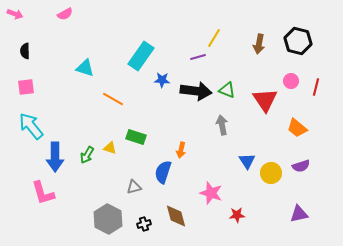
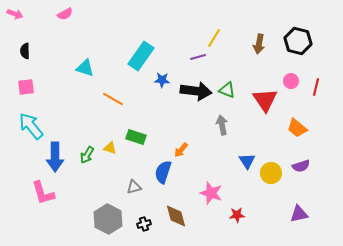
orange arrow: rotated 28 degrees clockwise
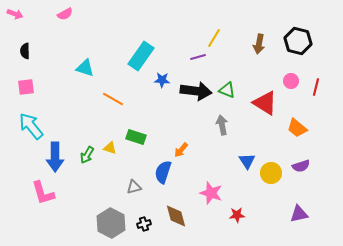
red triangle: moved 3 px down; rotated 24 degrees counterclockwise
gray hexagon: moved 3 px right, 4 px down
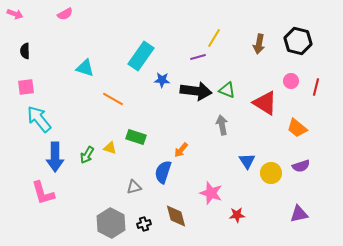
cyan arrow: moved 8 px right, 7 px up
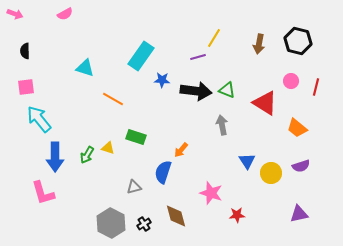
yellow triangle: moved 2 px left
black cross: rotated 16 degrees counterclockwise
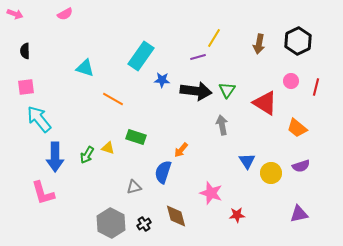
black hexagon: rotated 20 degrees clockwise
green triangle: rotated 42 degrees clockwise
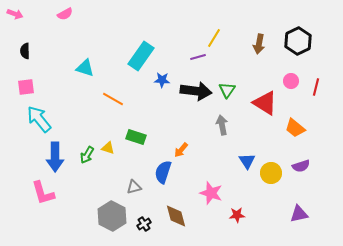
orange trapezoid: moved 2 px left
gray hexagon: moved 1 px right, 7 px up
